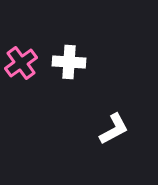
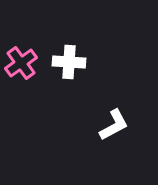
white L-shape: moved 4 px up
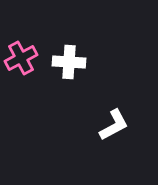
pink cross: moved 5 px up; rotated 8 degrees clockwise
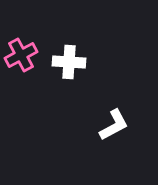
pink cross: moved 3 px up
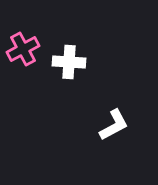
pink cross: moved 2 px right, 6 px up
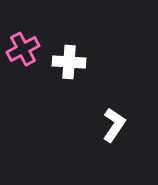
white L-shape: rotated 28 degrees counterclockwise
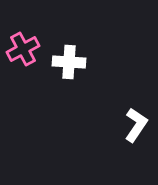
white L-shape: moved 22 px right
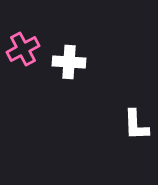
white L-shape: rotated 144 degrees clockwise
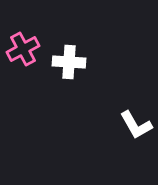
white L-shape: rotated 28 degrees counterclockwise
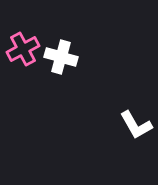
white cross: moved 8 px left, 5 px up; rotated 12 degrees clockwise
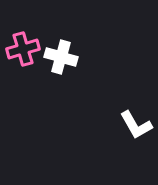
pink cross: rotated 12 degrees clockwise
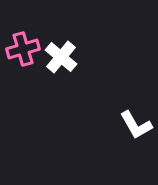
white cross: rotated 24 degrees clockwise
